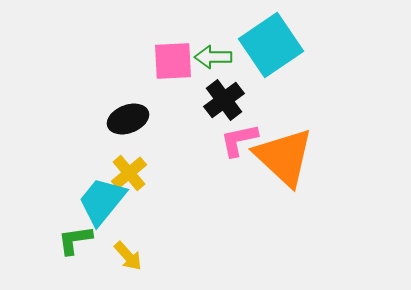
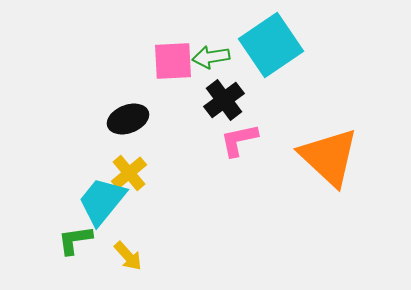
green arrow: moved 2 px left; rotated 9 degrees counterclockwise
orange triangle: moved 45 px right
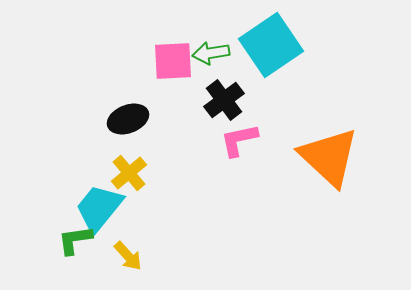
green arrow: moved 4 px up
cyan trapezoid: moved 3 px left, 7 px down
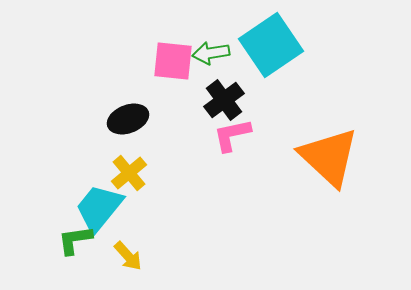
pink square: rotated 9 degrees clockwise
pink L-shape: moved 7 px left, 5 px up
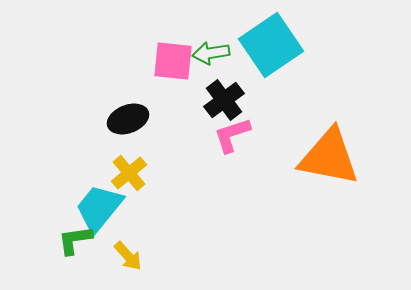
pink L-shape: rotated 6 degrees counterclockwise
orange triangle: rotated 32 degrees counterclockwise
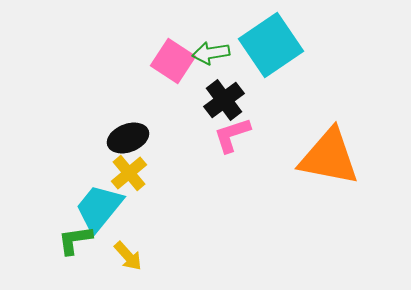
pink square: rotated 27 degrees clockwise
black ellipse: moved 19 px down
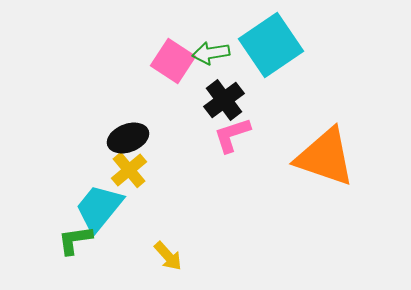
orange triangle: moved 4 px left; rotated 8 degrees clockwise
yellow cross: moved 3 px up
yellow arrow: moved 40 px right
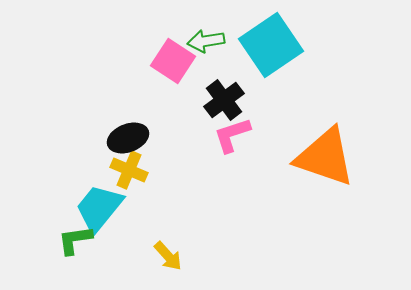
green arrow: moved 5 px left, 12 px up
yellow cross: rotated 27 degrees counterclockwise
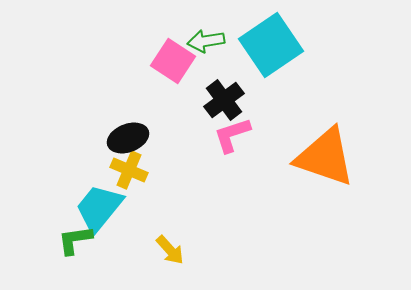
yellow arrow: moved 2 px right, 6 px up
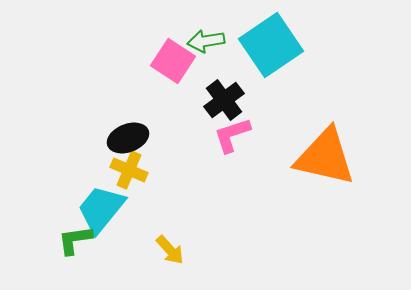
orange triangle: rotated 6 degrees counterclockwise
cyan trapezoid: moved 2 px right, 1 px down
